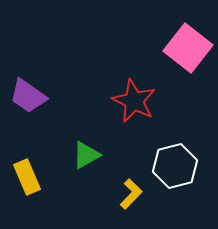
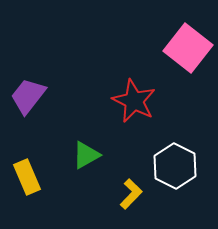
purple trapezoid: rotated 93 degrees clockwise
white hexagon: rotated 18 degrees counterclockwise
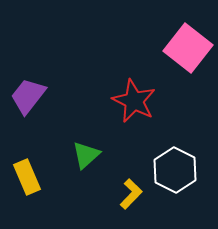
green triangle: rotated 12 degrees counterclockwise
white hexagon: moved 4 px down
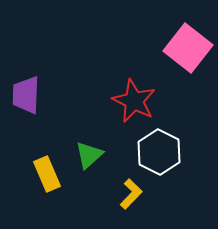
purple trapezoid: moved 2 px left, 1 px up; rotated 36 degrees counterclockwise
green triangle: moved 3 px right
white hexagon: moved 16 px left, 18 px up
yellow rectangle: moved 20 px right, 3 px up
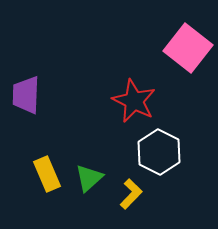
green triangle: moved 23 px down
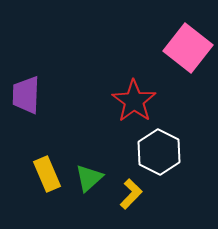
red star: rotated 9 degrees clockwise
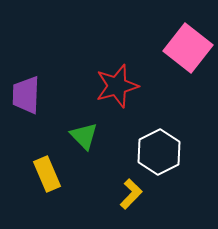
red star: moved 17 px left, 15 px up; rotated 21 degrees clockwise
white hexagon: rotated 6 degrees clockwise
green triangle: moved 5 px left, 42 px up; rotated 32 degrees counterclockwise
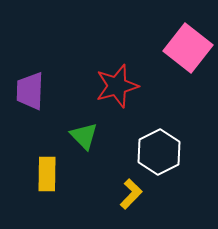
purple trapezoid: moved 4 px right, 4 px up
yellow rectangle: rotated 24 degrees clockwise
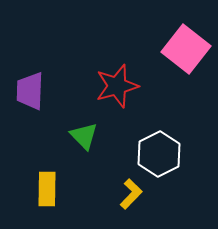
pink square: moved 2 px left, 1 px down
white hexagon: moved 2 px down
yellow rectangle: moved 15 px down
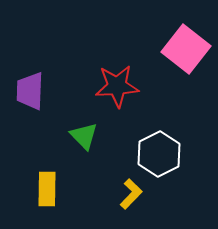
red star: rotated 12 degrees clockwise
